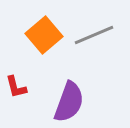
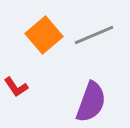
red L-shape: rotated 20 degrees counterclockwise
purple semicircle: moved 22 px right
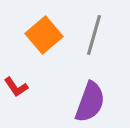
gray line: rotated 51 degrees counterclockwise
purple semicircle: moved 1 px left
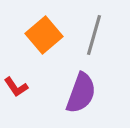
purple semicircle: moved 9 px left, 9 px up
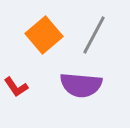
gray line: rotated 12 degrees clockwise
purple semicircle: moved 8 px up; rotated 75 degrees clockwise
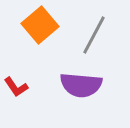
orange square: moved 4 px left, 10 px up
